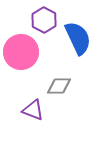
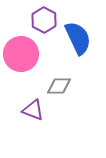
pink circle: moved 2 px down
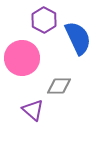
pink circle: moved 1 px right, 4 px down
purple triangle: rotated 20 degrees clockwise
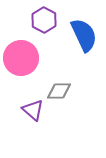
blue semicircle: moved 6 px right, 3 px up
pink circle: moved 1 px left
gray diamond: moved 5 px down
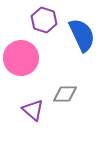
purple hexagon: rotated 10 degrees counterclockwise
blue semicircle: moved 2 px left
gray diamond: moved 6 px right, 3 px down
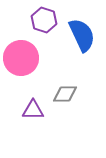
purple triangle: rotated 40 degrees counterclockwise
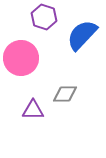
purple hexagon: moved 3 px up
blue semicircle: rotated 112 degrees counterclockwise
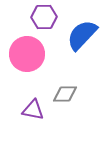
purple hexagon: rotated 20 degrees counterclockwise
pink circle: moved 6 px right, 4 px up
purple triangle: rotated 10 degrees clockwise
